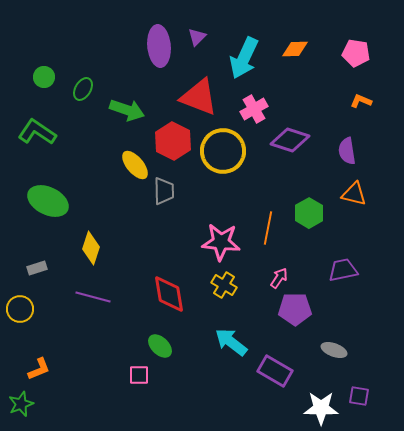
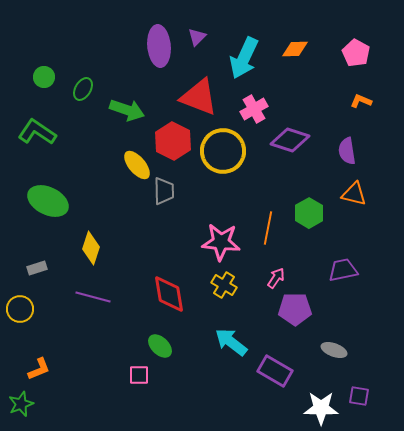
pink pentagon at (356, 53): rotated 20 degrees clockwise
yellow ellipse at (135, 165): moved 2 px right
pink arrow at (279, 278): moved 3 px left
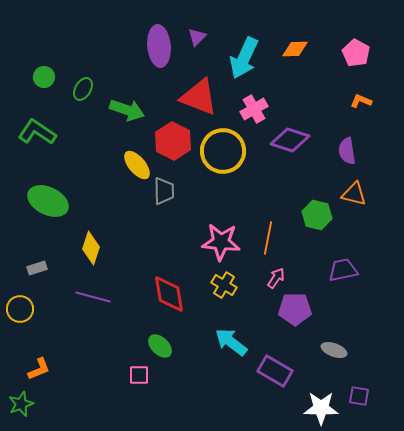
green hexagon at (309, 213): moved 8 px right, 2 px down; rotated 16 degrees counterclockwise
orange line at (268, 228): moved 10 px down
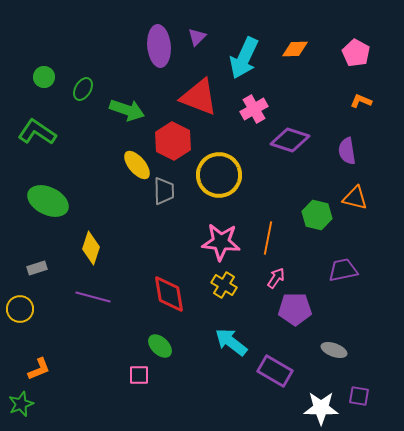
yellow circle at (223, 151): moved 4 px left, 24 px down
orange triangle at (354, 194): moved 1 px right, 4 px down
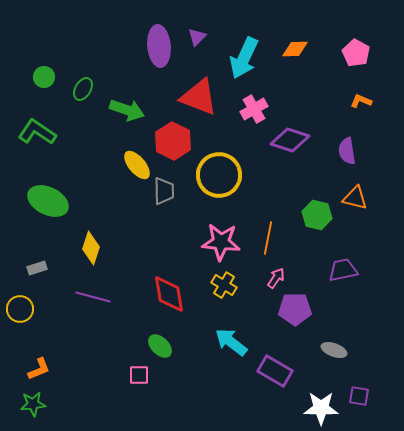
green star at (21, 404): moved 12 px right; rotated 15 degrees clockwise
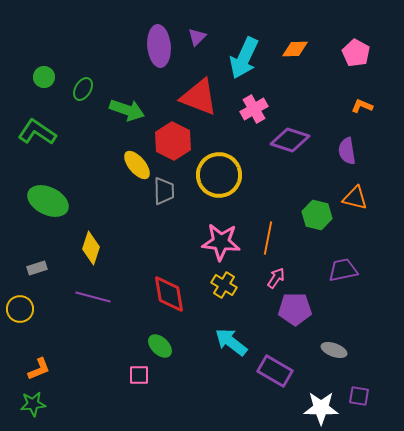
orange L-shape at (361, 101): moved 1 px right, 5 px down
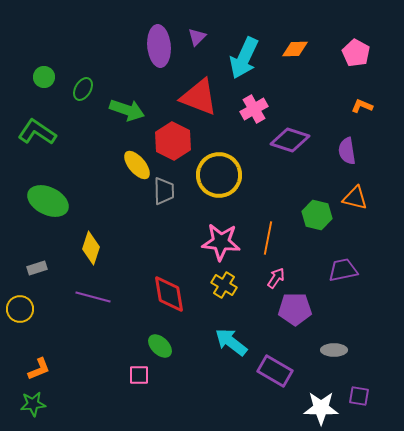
gray ellipse at (334, 350): rotated 20 degrees counterclockwise
